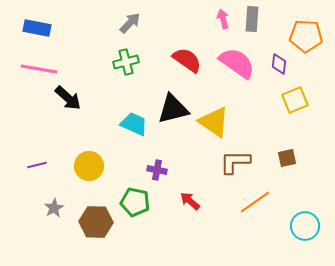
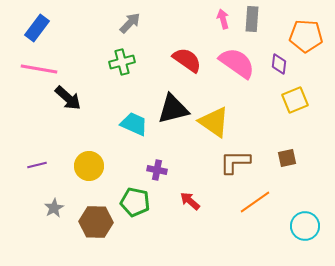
blue rectangle: rotated 64 degrees counterclockwise
green cross: moved 4 px left
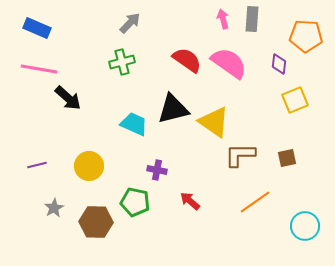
blue rectangle: rotated 76 degrees clockwise
pink semicircle: moved 8 px left
brown L-shape: moved 5 px right, 7 px up
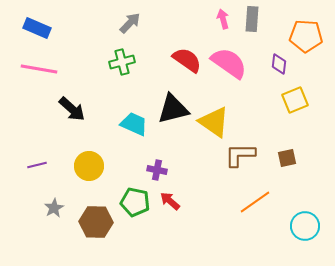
black arrow: moved 4 px right, 11 px down
red arrow: moved 20 px left
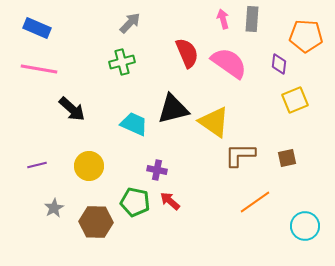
red semicircle: moved 7 px up; rotated 32 degrees clockwise
